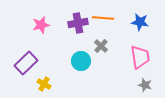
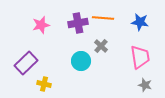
yellow cross: rotated 16 degrees counterclockwise
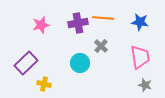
cyan circle: moved 1 px left, 2 px down
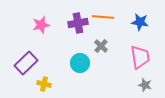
orange line: moved 1 px up
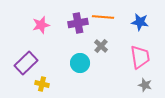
yellow cross: moved 2 px left
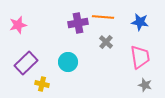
pink star: moved 23 px left
gray cross: moved 5 px right, 4 px up
cyan circle: moved 12 px left, 1 px up
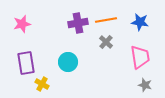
orange line: moved 3 px right, 3 px down; rotated 15 degrees counterclockwise
pink star: moved 4 px right, 1 px up
purple rectangle: rotated 55 degrees counterclockwise
yellow cross: rotated 16 degrees clockwise
